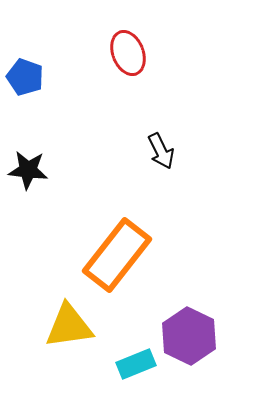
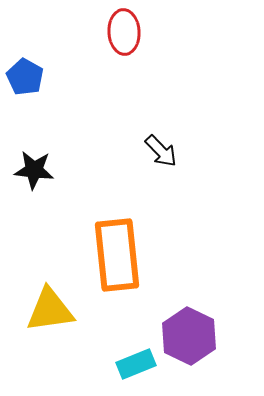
red ellipse: moved 4 px left, 21 px up; rotated 18 degrees clockwise
blue pentagon: rotated 9 degrees clockwise
black arrow: rotated 18 degrees counterclockwise
black star: moved 6 px right
orange rectangle: rotated 44 degrees counterclockwise
yellow triangle: moved 19 px left, 16 px up
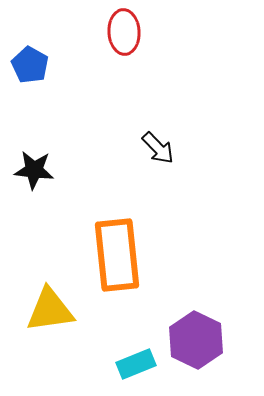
blue pentagon: moved 5 px right, 12 px up
black arrow: moved 3 px left, 3 px up
purple hexagon: moved 7 px right, 4 px down
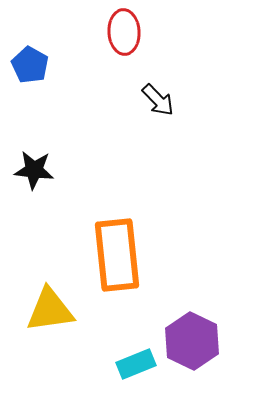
black arrow: moved 48 px up
purple hexagon: moved 4 px left, 1 px down
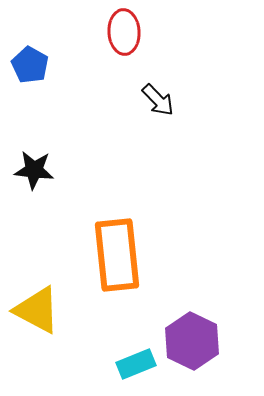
yellow triangle: moved 13 px left; rotated 36 degrees clockwise
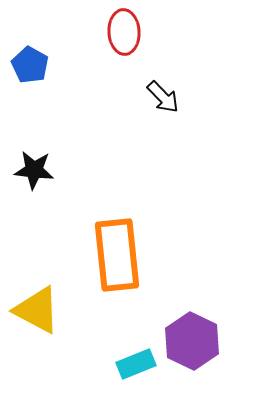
black arrow: moved 5 px right, 3 px up
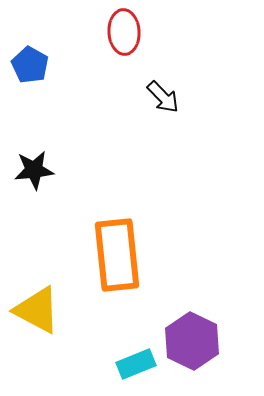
black star: rotated 12 degrees counterclockwise
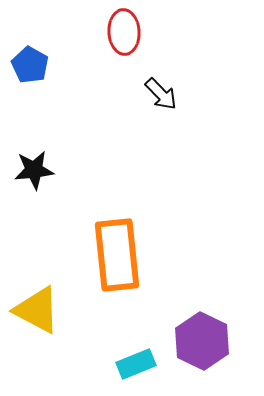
black arrow: moved 2 px left, 3 px up
purple hexagon: moved 10 px right
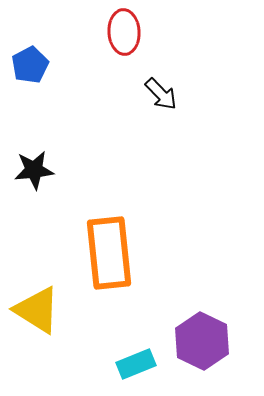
blue pentagon: rotated 15 degrees clockwise
orange rectangle: moved 8 px left, 2 px up
yellow triangle: rotated 4 degrees clockwise
